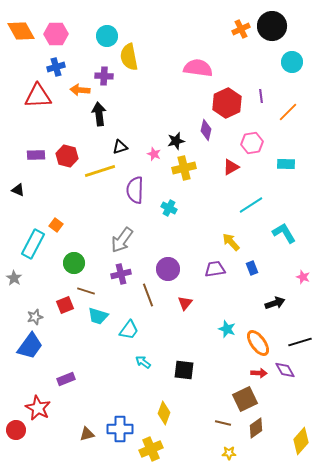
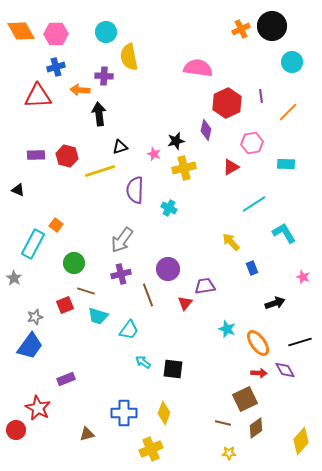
cyan circle at (107, 36): moved 1 px left, 4 px up
cyan line at (251, 205): moved 3 px right, 1 px up
purple trapezoid at (215, 269): moved 10 px left, 17 px down
black square at (184, 370): moved 11 px left, 1 px up
blue cross at (120, 429): moved 4 px right, 16 px up
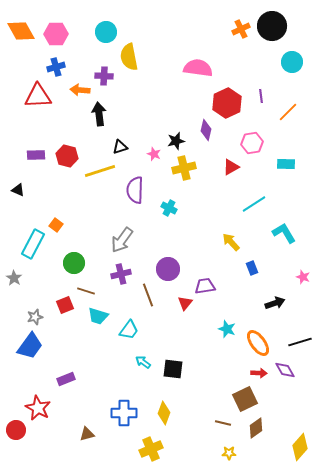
yellow diamond at (301, 441): moved 1 px left, 6 px down
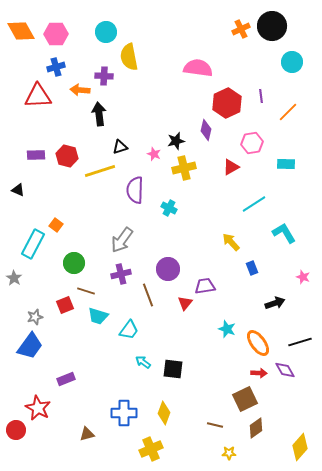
brown line at (223, 423): moved 8 px left, 2 px down
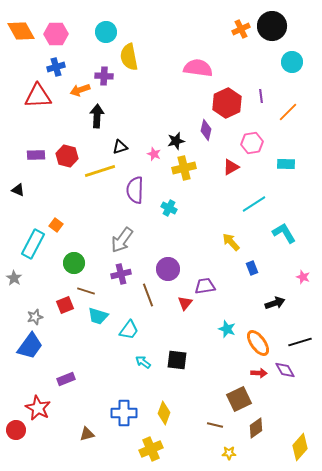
orange arrow at (80, 90): rotated 24 degrees counterclockwise
black arrow at (99, 114): moved 2 px left, 2 px down; rotated 10 degrees clockwise
black square at (173, 369): moved 4 px right, 9 px up
brown square at (245, 399): moved 6 px left
